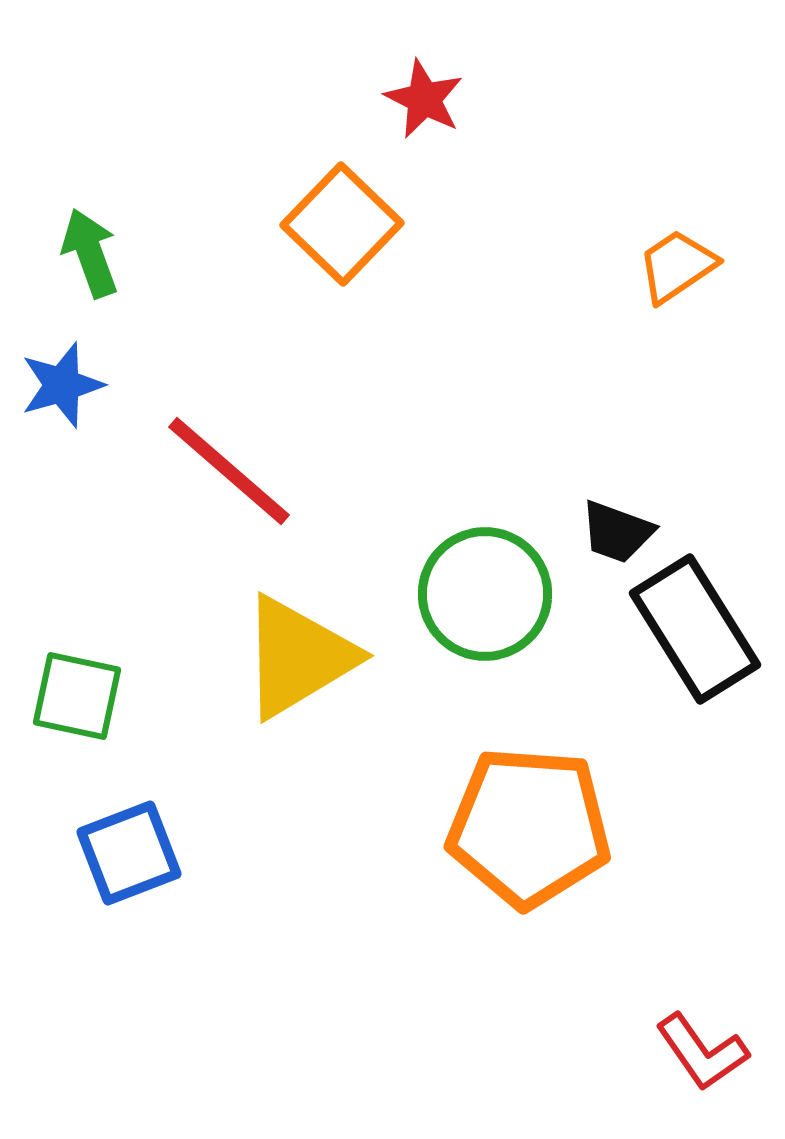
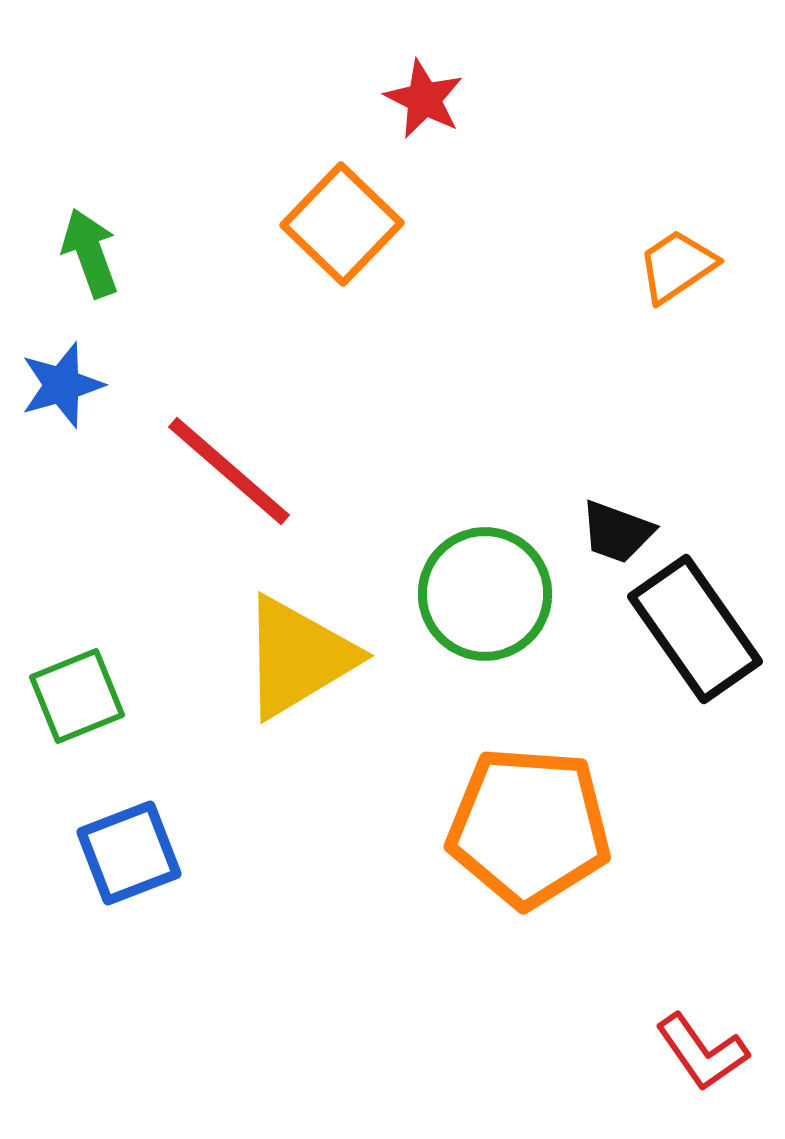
black rectangle: rotated 3 degrees counterclockwise
green square: rotated 34 degrees counterclockwise
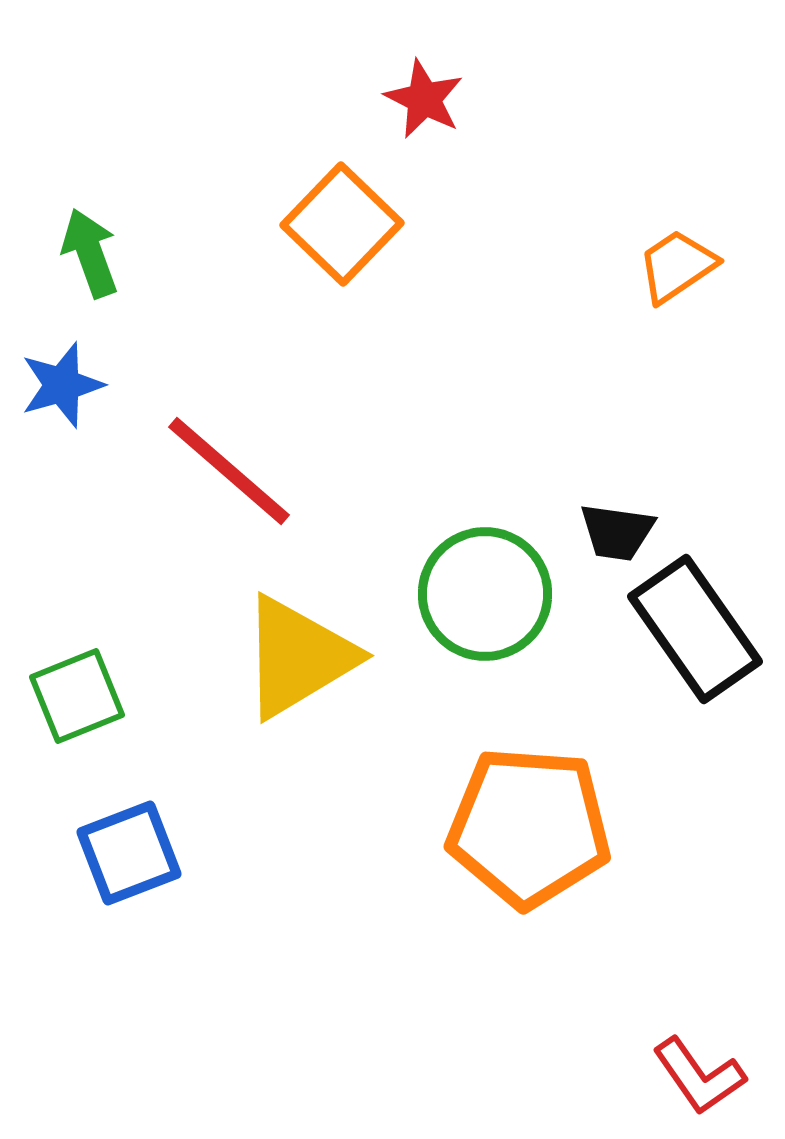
black trapezoid: rotated 12 degrees counterclockwise
red L-shape: moved 3 px left, 24 px down
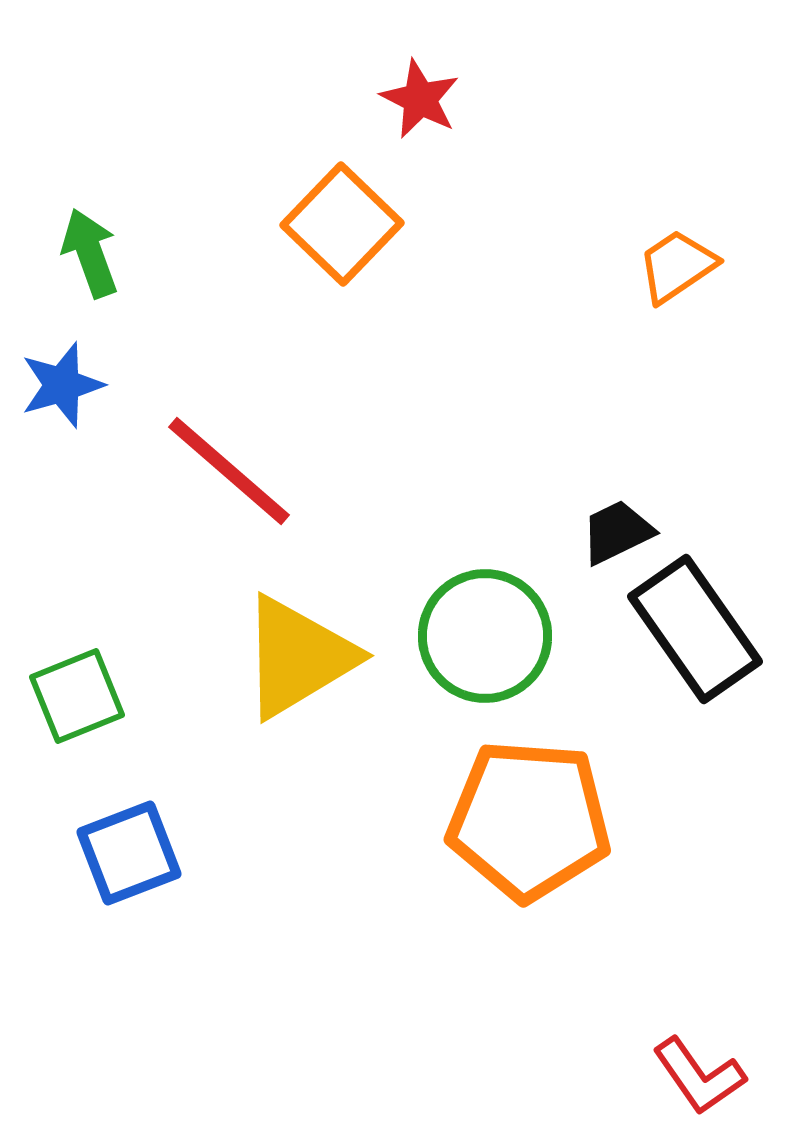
red star: moved 4 px left
black trapezoid: rotated 146 degrees clockwise
green circle: moved 42 px down
orange pentagon: moved 7 px up
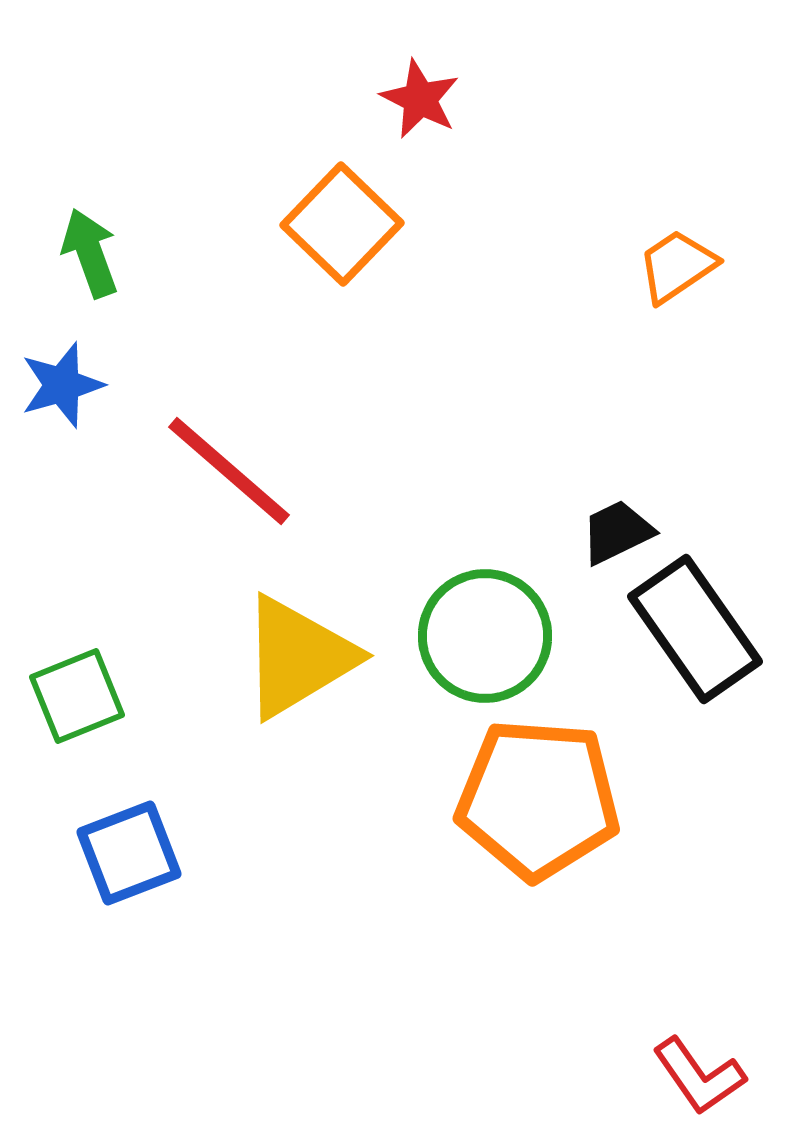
orange pentagon: moved 9 px right, 21 px up
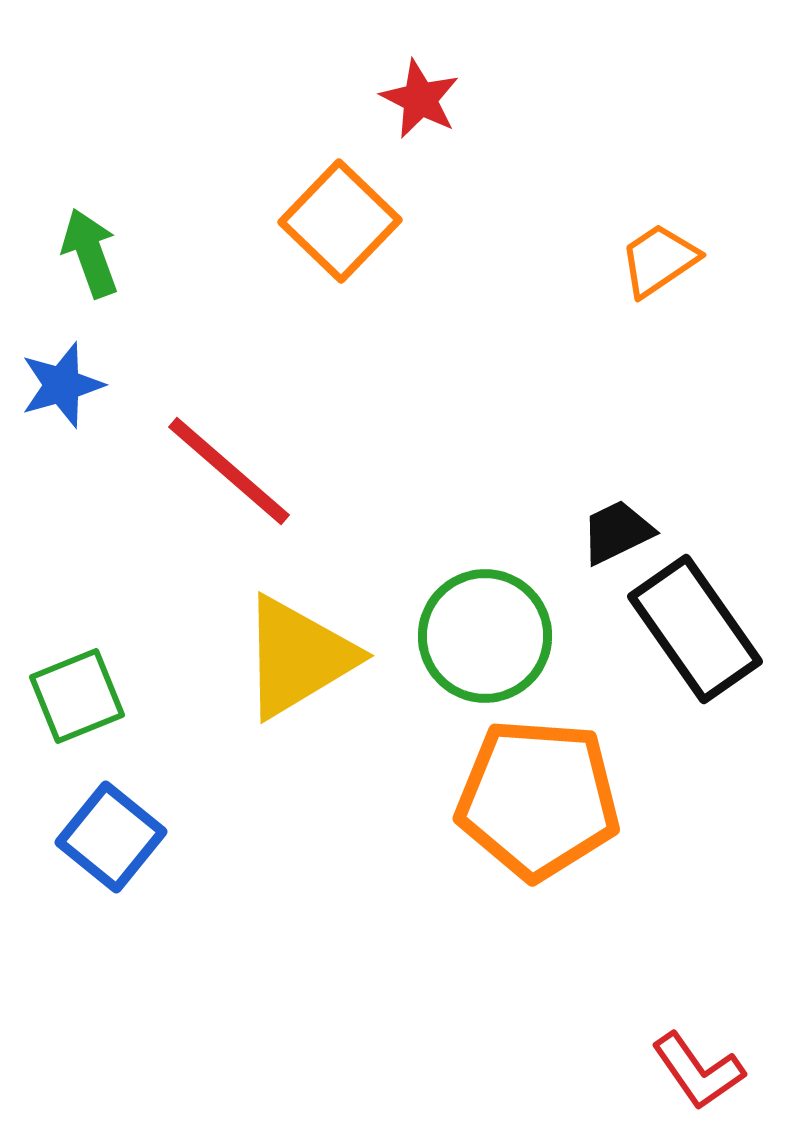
orange square: moved 2 px left, 3 px up
orange trapezoid: moved 18 px left, 6 px up
blue square: moved 18 px left, 16 px up; rotated 30 degrees counterclockwise
red L-shape: moved 1 px left, 5 px up
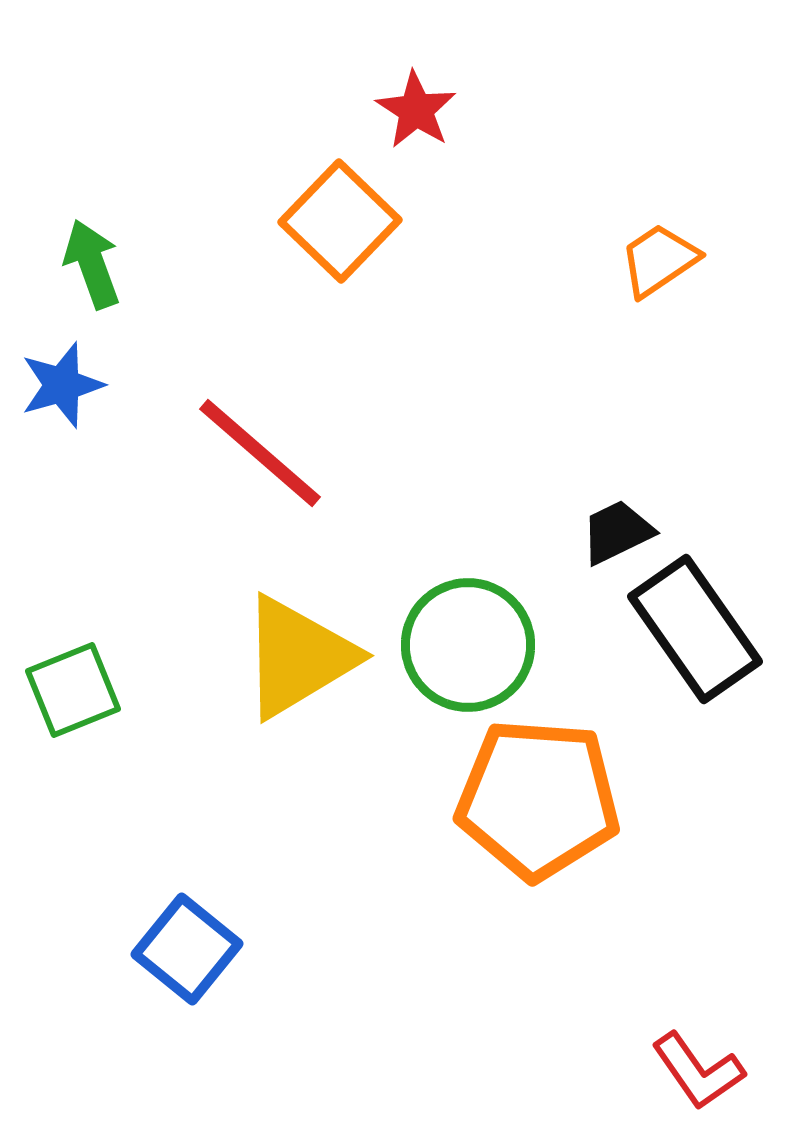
red star: moved 4 px left, 11 px down; rotated 6 degrees clockwise
green arrow: moved 2 px right, 11 px down
red line: moved 31 px right, 18 px up
green circle: moved 17 px left, 9 px down
green square: moved 4 px left, 6 px up
blue square: moved 76 px right, 112 px down
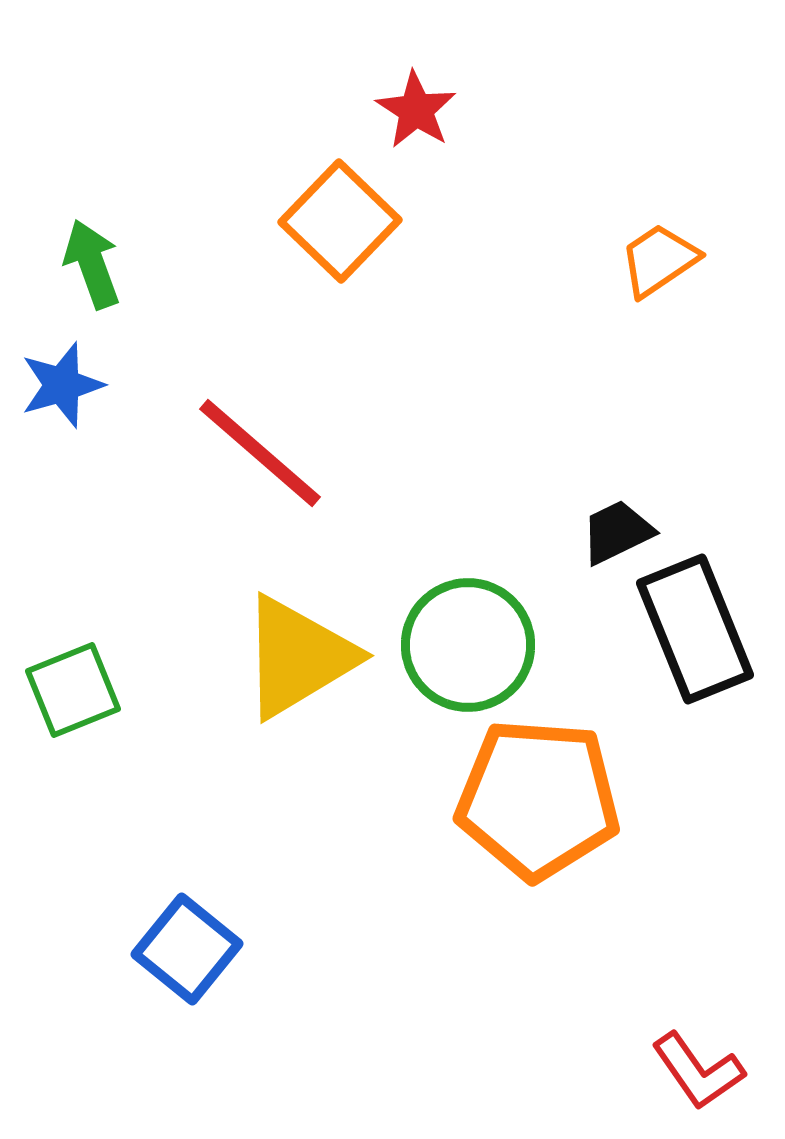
black rectangle: rotated 13 degrees clockwise
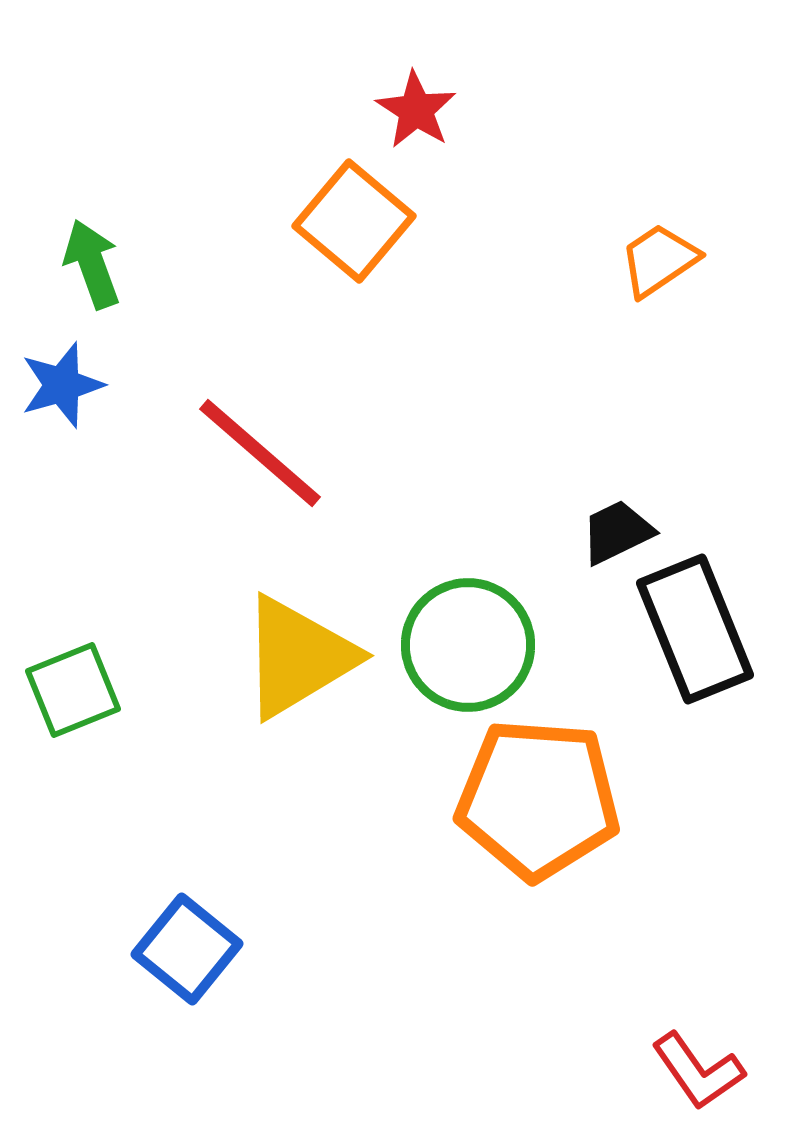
orange square: moved 14 px right; rotated 4 degrees counterclockwise
